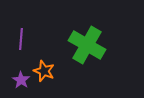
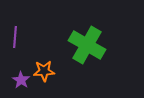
purple line: moved 6 px left, 2 px up
orange star: rotated 25 degrees counterclockwise
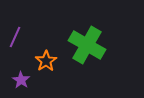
purple line: rotated 20 degrees clockwise
orange star: moved 2 px right, 10 px up; rotated 30 degrees counterclockwise
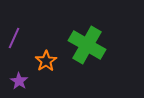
purple line: moved 1 px left, 1 px down
purple star: moved 2 px left, 1 px down
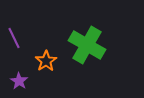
purple line: rotated 50 degrees counterclockwise
